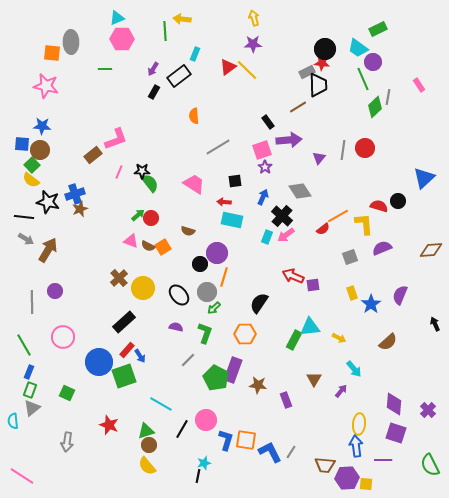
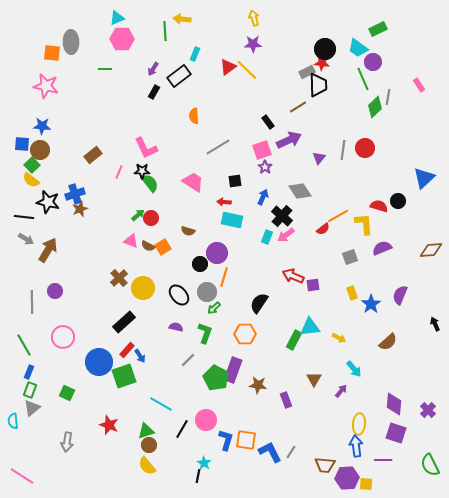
pink L-shape at (116, 139): moved 30 px right, 9 px down; rotated 85 degrees clockwise
purple arrow at (289, 140): rotated 20 degrees counterclockwise
pink trapezoid at (194, 184): moved 1 px left, 2 px up
cyan star at (204, 463): rotated 24 degrees counterclockwise
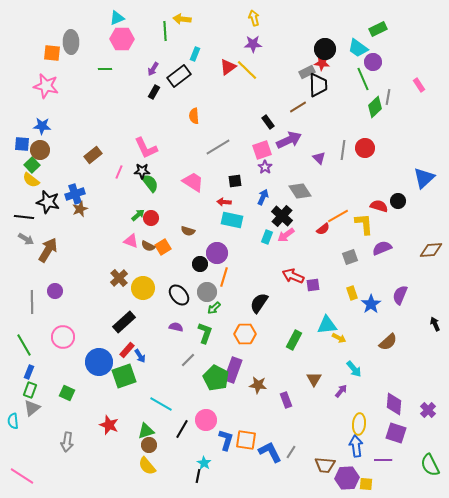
purple triangle at (319, 158): rotated 24 degrees counterclockwise
cyan triangle at (310, 327): moved 17 px right, 2 px up
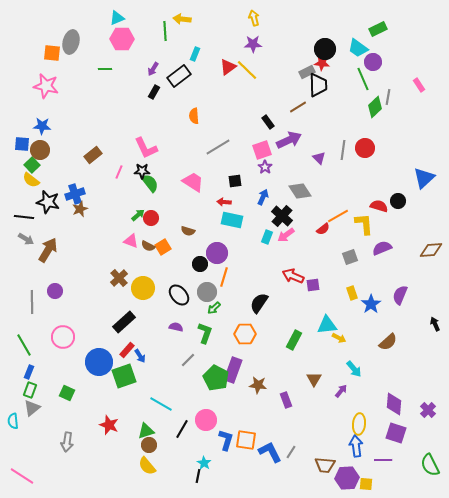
gray ellipse at (71, 42): rotated 15 degrees clockwise
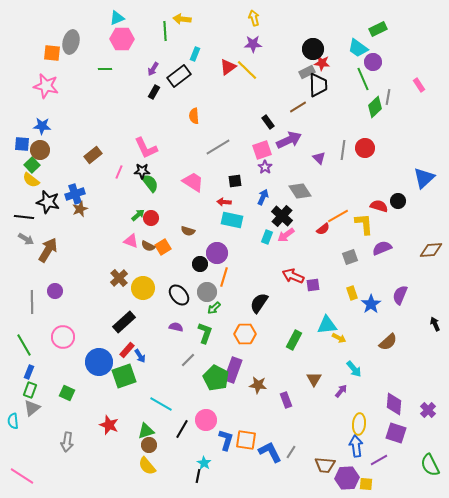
black circle at (325, 49): moved 12 px left
purple line at (383, 460): moved 4 px left; rotated 30 degrees counterclockwise
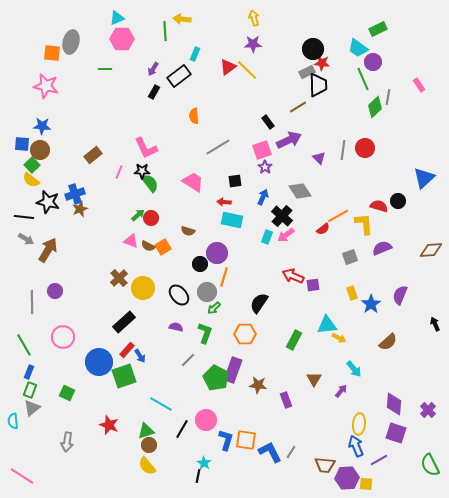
blue arrow at (356, 446): rotated 15 degrees counterclockwise
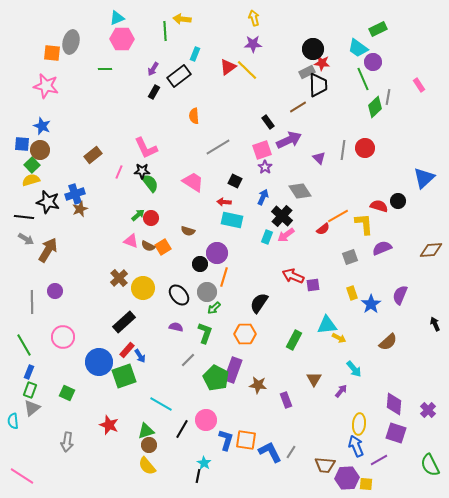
blue star at (42, 126): rotated 18 degrees clockwise
yellow semicircle at (31, 180): rotated 126 degrees clockwise
black square at (235, 181): rotated 32 degrees clockwise
